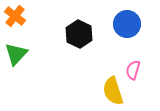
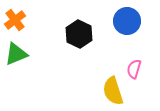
orange cross: moved 4 px down; rotated 15 degrees clockwise
blue circle: moved 3 px up
green triangle: rotated 25 degrees clockwise
pink semicircle: moved 1 px right, 1 px up
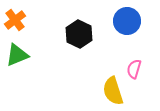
green triangle: moved 1 px right, 1 px down
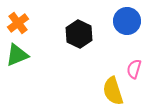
orange cross: moved 3 px right, 3 px down
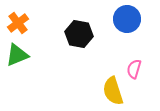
blue circle: moved 2 px up
black hexagon: rotated 16 degrees counterclockwise
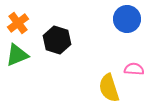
black hexagon: moved 22 px left, 6 px down; rotated 8 degrees clockwise
pink semicircle: rotated 78 degrees clockwise
yellow semicircle: moved 4 px left, 3 px up
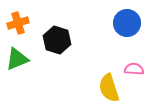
blue circle: moved 4 px down
orange cross: rotated 20 degrees clockwise
green triangle: moved 4 px down
